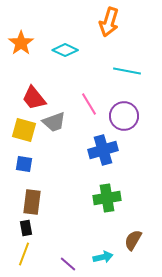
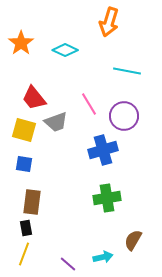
gray trapezoid: moved 2 px right
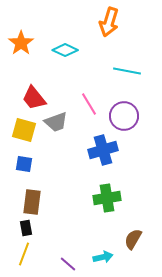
brown semicircle: moved 1 px up
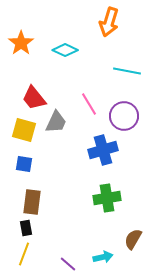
gray trapezoid: rotated 45 degrees counterclockwise
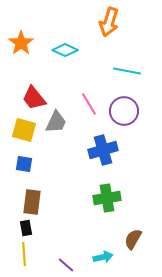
purple circle: moved 5 px up
yellow line: rotated 25 degrees counterclockwise
purple line: moved 2 px left, 1 px down
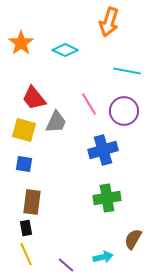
yellow line: moved 2 px right; rotated 20 degrees counterclockwise
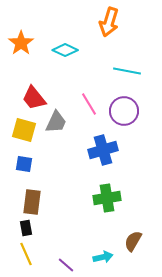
brown semicircle: moved 2 px down
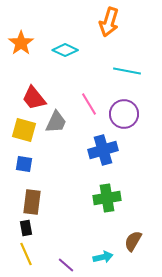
purple circle: moved 3 px down
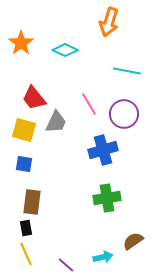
brown semicircle: rotated 25 degrees clockwise
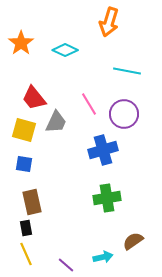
brown rectangle: rotated 20 degrees counterclockwise
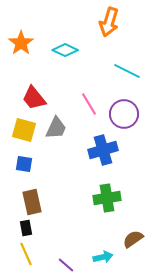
cyan line: rotated 16 degrees clockwise
gray trapezoid: moved 6 px down
brown semicircle: moved 2 px up
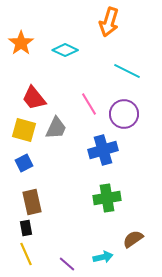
blue square: moved 1 px up; rotated 36 degrees counterclockwise
purple line: moved 1 px right, 1 px up
